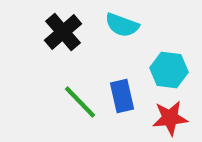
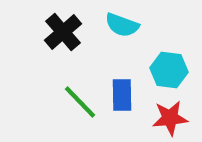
blue rectangle: moved 1 px up; rotated 12 degrees clockwise
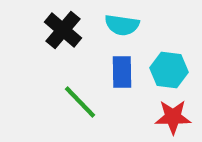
cyan semicircle: rotated 12 degrees counterclockwise
black cross: moved 2 px up; rotated 9 degrees counterclockwise
blue rectangle: moved 23 px up
red star: moved 3 px right, 1 px up; rotated 6 degrees clockwise
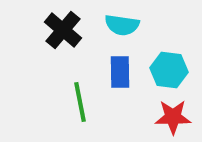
blue rectangle: moved 2 px left
green line: rotated 33 degrees clockwise
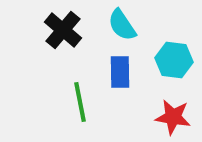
cyan semicircle: rotated 48 degrees clockwise
cyan hexagon: moved 5 px right, 10 px up
red star: rotated 9 degrees clockwise
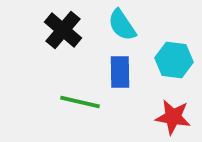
green line: rotated 66 degrees counterclockwise
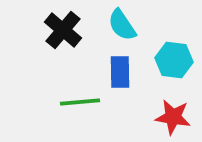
green line: rotated 18 degrees counterclockwise
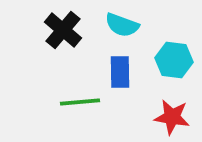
cyan semicircle: rotated 36 degrees counterclockwise
red star: moved 1 px left
